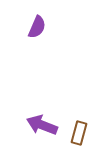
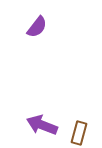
purple semicircle: rotated 15 degrees clockwise
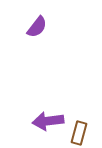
purple arrow: moved 6 px right, 4 px up; rotated 28 degrees counterclockwise
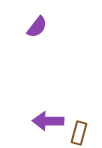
purple arrow: rotated 8 degrees clockwise
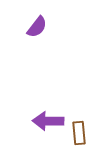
brown rectangle: rotated 20 degrees counterclockwise
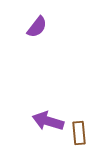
purple arrow: rotated 16 degrees clockwise
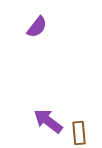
purple arrow: rotated 20 degrees clockwise
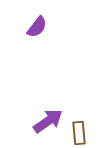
purple arrow: rotated 108 degrees clockwise
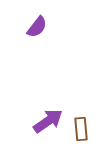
brown rectangle: moved 2 px right, 4 px up
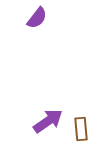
purple semicircle: moved 9 px up
